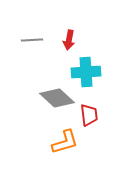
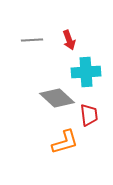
red arrow: rotated 30 degrees counterclockwise
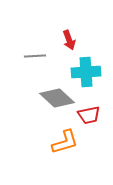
gray line: moved 3 px right, 16 px down
red trapezoid: rotated 85 degrees clockwise
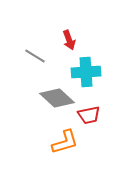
gray line: rotated 35 degrees clockwise
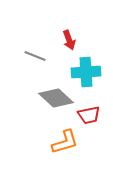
gray line: rotated 10 degrees counterclockwise
gray diamond: moved 1 px left
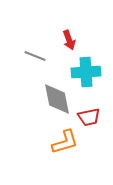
gray diamond: moved 1 px right, 1 px down; rotated 36 degrees clockwise
red trapezoid: moved 2 px down
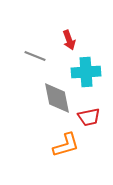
gray diamond: moved 1 px up
orange L-shape: moved 1 px right, 3 px down
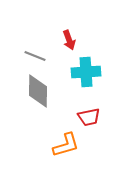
gray diamond: moved 19 px left, 7 px up; rotated 12 degrees clockwise
